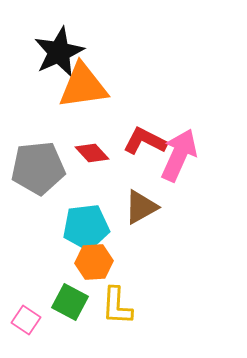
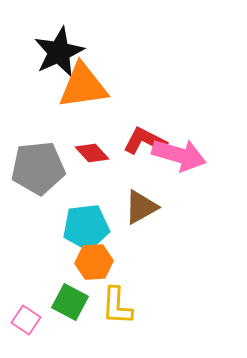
pink arrow: rotated 82 degrees clockwise
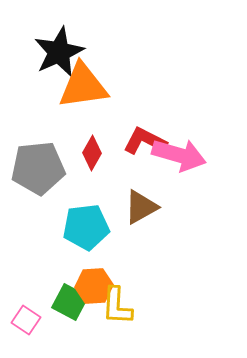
red diamond: rotated 72 degrees clockwise
orange hexagon: moved 24 px down
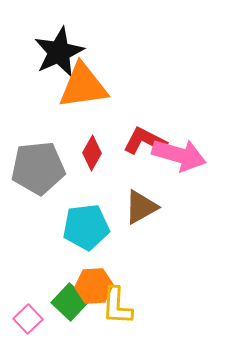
green square: rotated 15 degrees clockwise
pink square: moved 2 px right, 1 px up; rotated 12 degrees clockwise
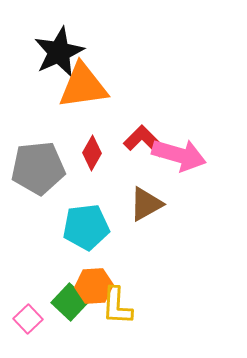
red L-shape: rotated 18 degrees clockwise
brown triangle: moved 5 px right, 3 px up
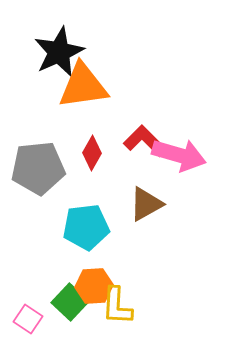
pink square: rotated 12 degrees counterclockwise
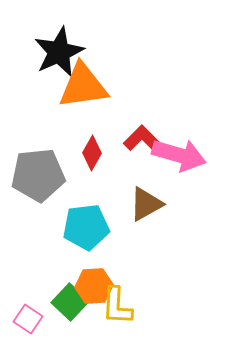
gray pentagon: moved 7 px down
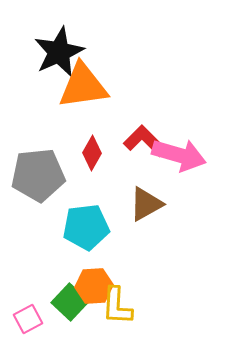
pink square: rotated 28 degrees clockwise
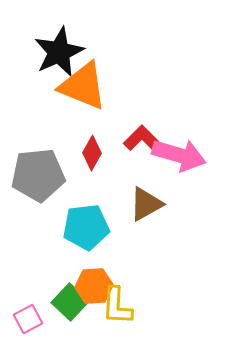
orange triangle: rotated 30 degrees clockwise
